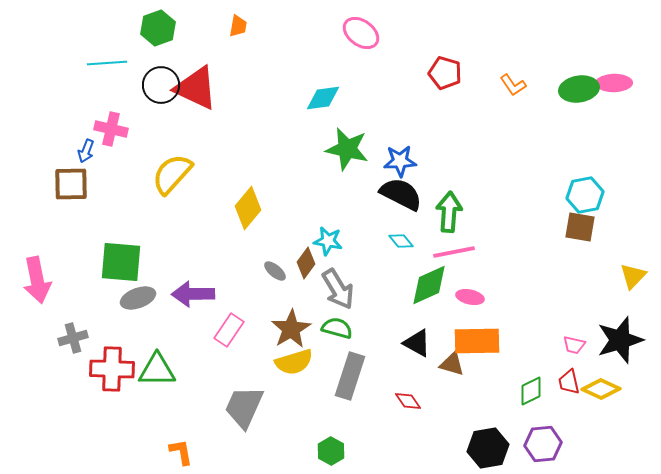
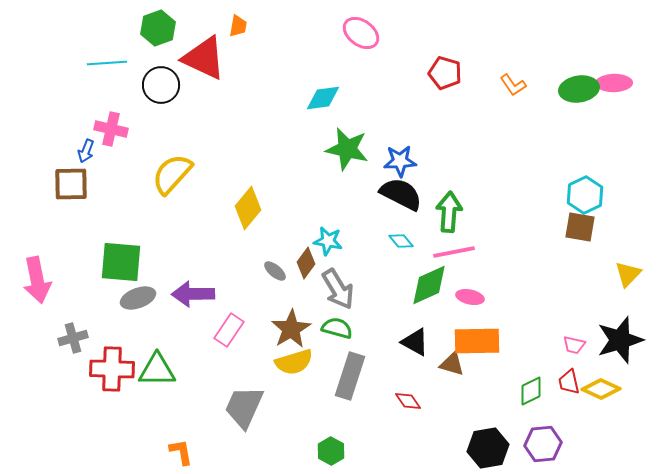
red triangle at (196, 88): moved 8 px right, 30 px up
cyan hexagon at (585, 195): rotated 15 degrees counterclockwise
yellow triangle at (633, 276): moved 5 px left, 2 px up
black triangle at (417, 343): moved 2 px left, 1 px up
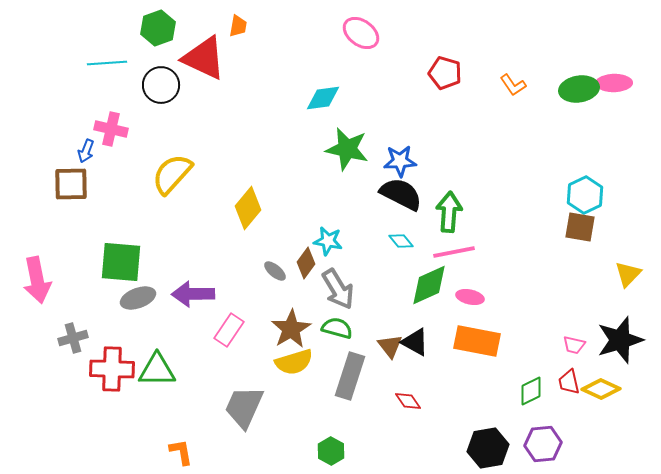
orange rectangle at (477, 341): rotated 12 degrees clockwise
brown triangle at (452, 364): moved 62 px left, 18 px up; rotated 36 degrees clockwise
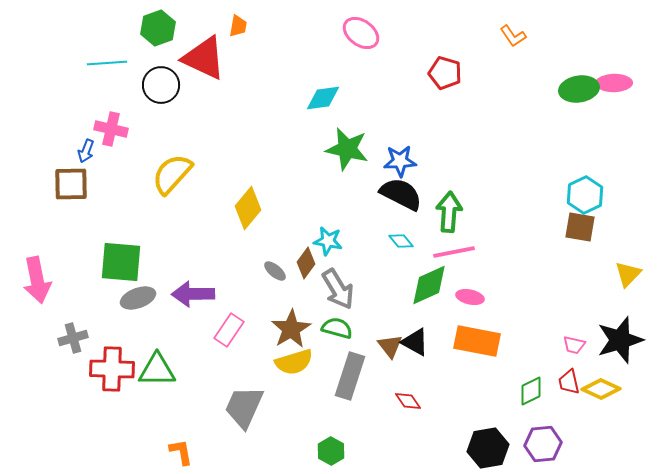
orange L-shape at (513, 85): moved 49 px up
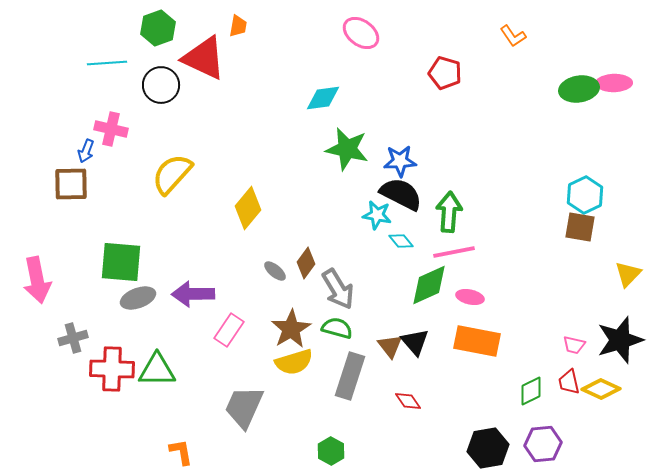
cyan star at (328, 241): moved 49 px right, 26 px up
black triangle at (415, 342): rotated 20 degrees clockwise
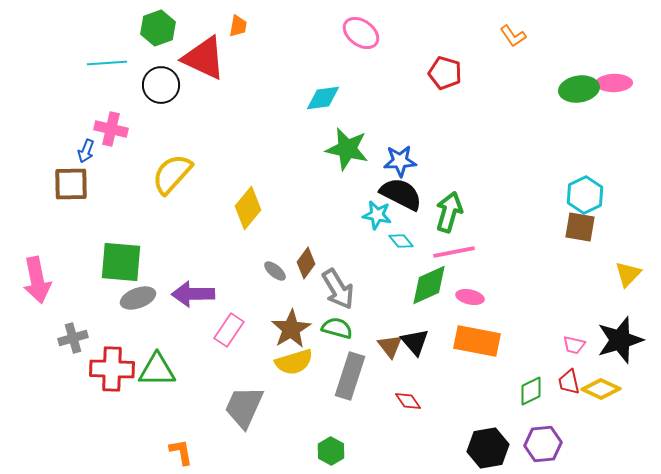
green arrow at (449, 212): rotated 12 degrees clockwise
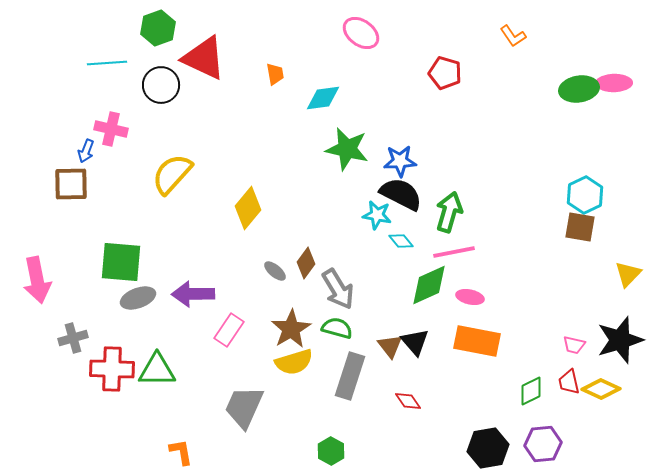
orange trapezoid at (238, 26): moved 37 px right, 48 px down; rotated 20 degrees counterclockwise
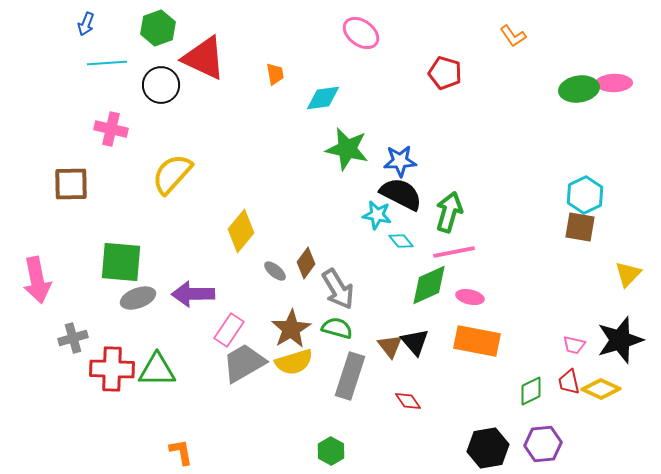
blue arrow at (86, 151): moved 127 px up
yellow diamond at (248, 208): moved 7 px left, 23 px down
gray trapezoid at (244, 407): moved 44 px up; rotated 36 degrees clockwise
